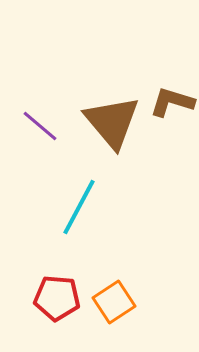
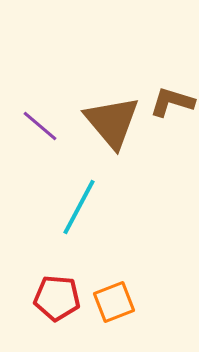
orange square: rotated 12 degrees clockwise
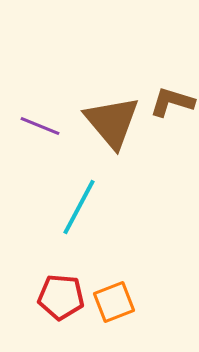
purple line: rotated 18 degrees counterclockwise
red pentagon: moved 4 px right, 1 px up
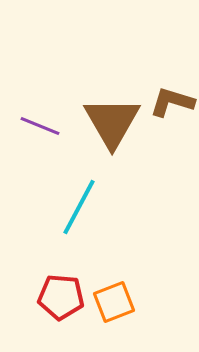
brown triangle: rotated 10 degrees clockwise
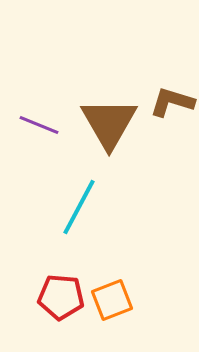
brown triangle: moved 3 px left, 1 px down
purple line: moved 1 px left, 1 px up
orange square: moved 2 px left, 2 px up
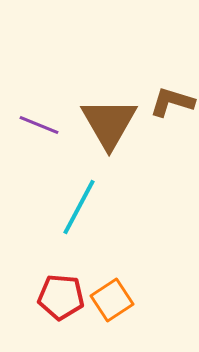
orange square: rotated 12 degrees counterclockwise
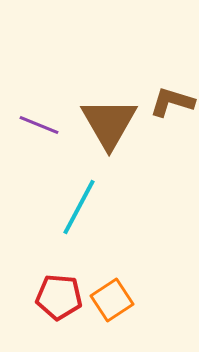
red pentagon: moved 2 px left
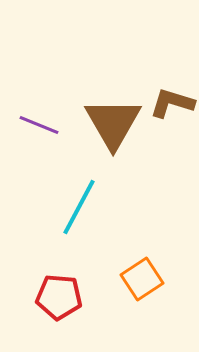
brown L-shape: moved 1 px down
brown triangle: moved 4 px right
orange square: moved 30 px right, 21 px up
